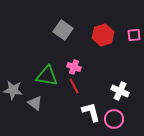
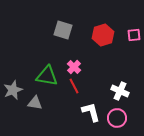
gray square: rotated 18 degrees counterclockwise
pink cross: rotated 24 degrees clockwise
gray star: rotated 30 degrees counterclockwise
gray triangle: rotated 28 degrees counterclockwise
pink circle: moved 3 px right, 1 px up
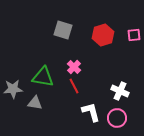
green triangle: moved 4 px left, 1 px down
gray star: moved 1 px up; rotated 18 degrees clockwise
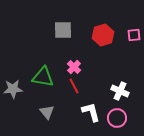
gray square: rotated 18 degrees counterclockwise
gray triangle: moved 12 px right, 9 px down; rotated 42 degrees clockwise
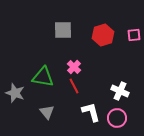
gray star: moved 2 px right, 4 px down; rotated 24 degrees clockwise
